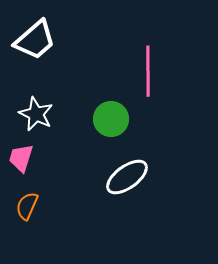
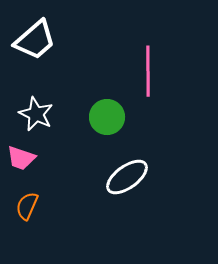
green circle: moved 4 px left, 2 px up
pink trapezoid: rotated 88 degrees counterclockwise
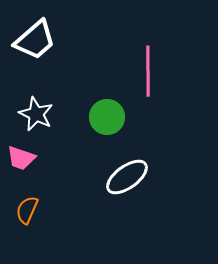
orange semicircle: moved 4 px down
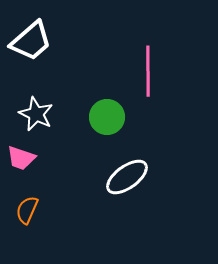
white trapezoid: moved 4 px left, 1 px down
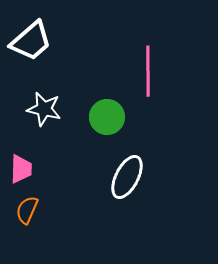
white star: moved 8 px right, 5 px up; rotated 12 degrees counterclockwise
pink trapezoid: moved 11 px down; rotated 108 degrees counterclockwise
white ellipse: rotated 27 degrees counterclockwise
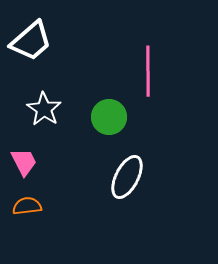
white star: rotated 20 degrees clockwise
green circle: moved 2 px right
pink trapezoid: moved 3 px right, 7 px up; rotated 28 degrees counterclockwise
orange semicircle: moved 4 px up; rotated 60 degrees clockwise
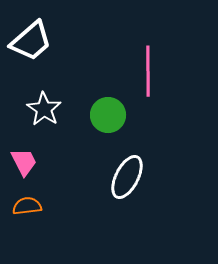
green circle: moved 1 px left, 2 px up
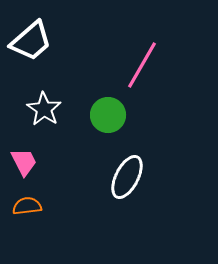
pink line: moved 6 px left, 6 px up; rotated 30 degrees clockwise
